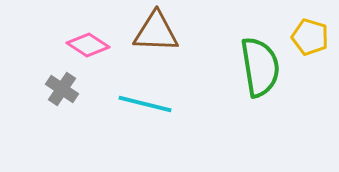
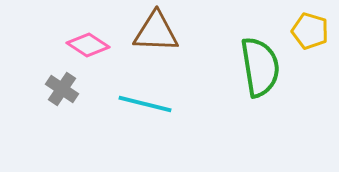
yellow pentagon: moved 6 px up
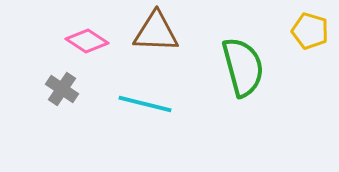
pink diamond: moved 1 px left, 4 px up
green semicircle: moved 17 px left; rotated 6 degrees counterclockwise
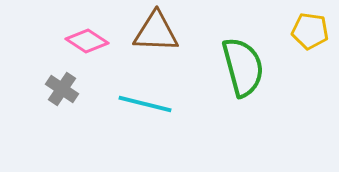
yellow pentagon: rotated 9 degrees counterclockwise
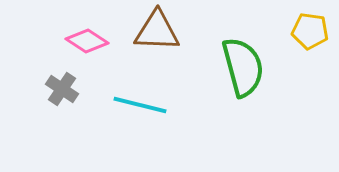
brown triangle: moved 1 px right, 1 px up
cyan line: moved 5 px left, 1 px down
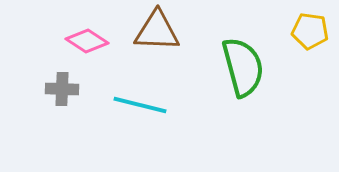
gray cross: rotated 32 degrees counterclockwise
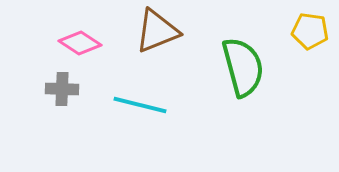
brown triangle: rotated 24 degrees counterclockwise
pink diamond: moved 7 px left, 2 px down
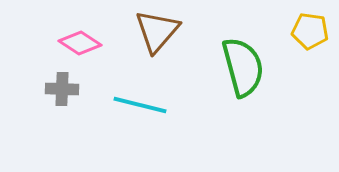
brown triangle: rotated 27 degrees counterclockwise
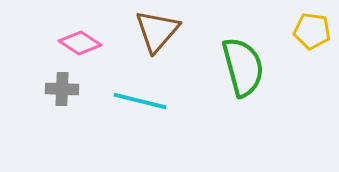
yellow pentagon: moved 2 px right
cyan line: moved 4 px up
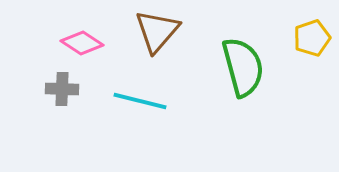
yellow pentagon: moved 7 px down; rotated 27 degrees counterclockwise
pink diamond: moved 2 px right
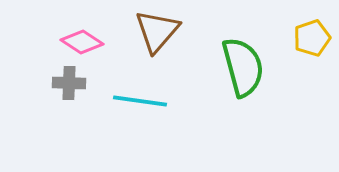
pink diamond: moved 1 px up
gray cross: moved 7 px right, 6 px up
cyan line: rotated 6 degrees counterclockwise
